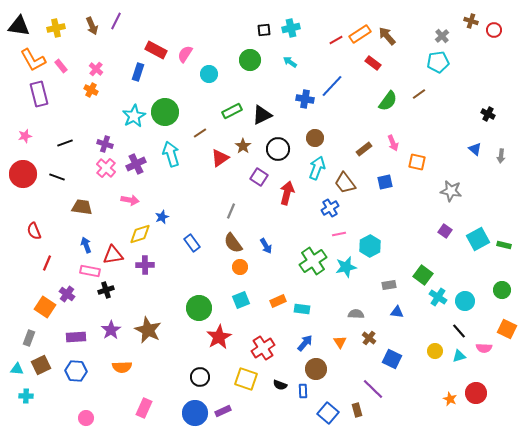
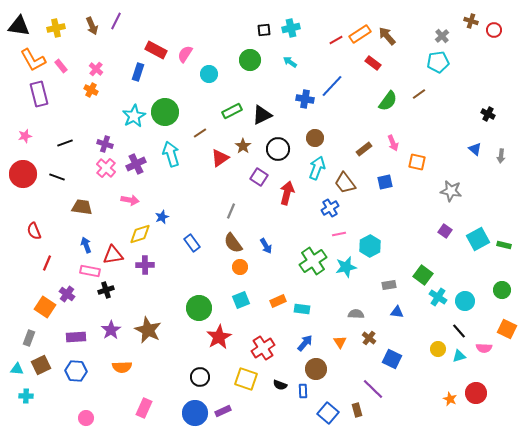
yellow circle at (435, 351): moved 3 px right, 2 px up
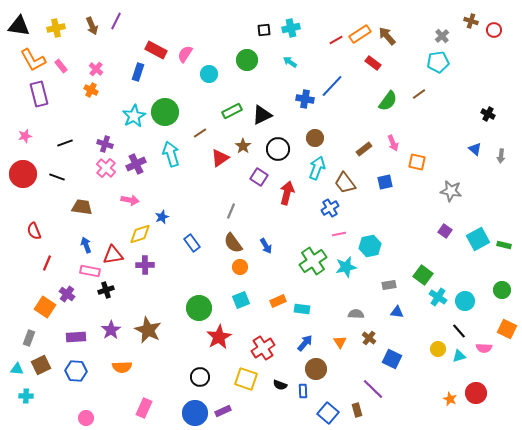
green circle at (250, 60): moved 3 px left
cyan hexagon at (370, 246): rotated 15 degrees clockwise
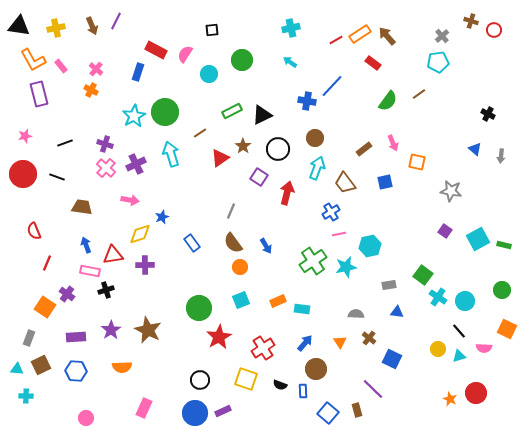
black square at (264, 30): moved 52 px left
green circle at (247, 60): moved 5 px left
blue cross at (305, 99): moved 2 px right, 2 px down
blue cross at (330, 208): moved 1 px right, 4 px down
black circle at (200, 377): moved 3 px down
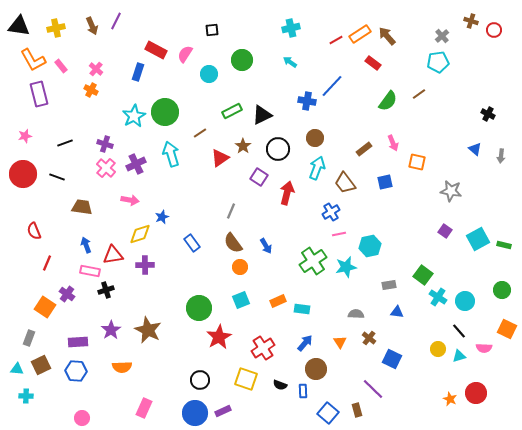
purple rectangle at (76, 337): moved 2 px right, 5 px down
pink circle at (86, 418): moved 4 px left
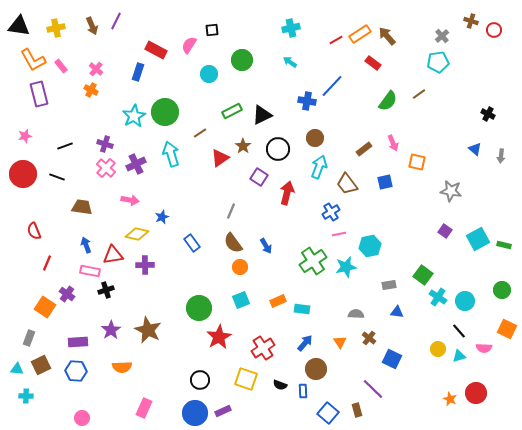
pink semicircle at (185, 54): moved 4 px right, 9 px up
black line at (65, 143): moved 3 px down
cyan arrow at (317, 168): moved 2 px right, 1 px up
brown trapezoid at (345, 183): moved 2 px right, 1 px down
yellow diamond at (140, 234): moved 3 px left; rotated 30 degrees clockwise
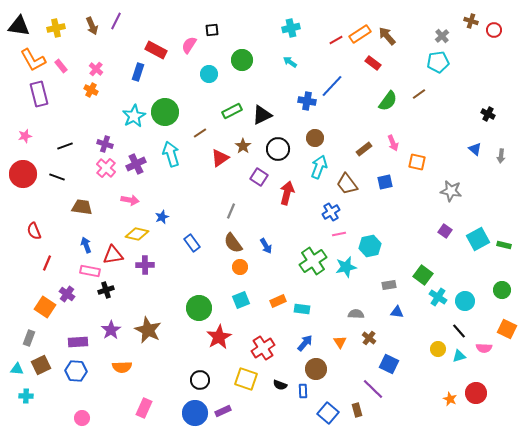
blue square at (392, 359): moved 3 px left, 5 px down
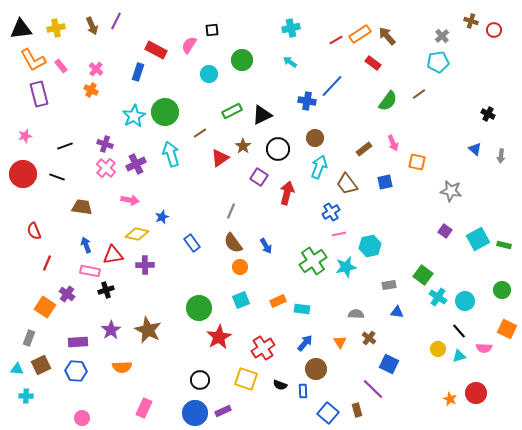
black triangle at (19, 26): moved 2 px right, 3 px down; rotated 15 degrees counterclockwise
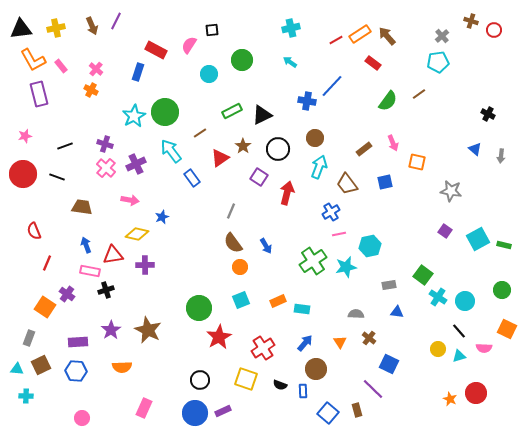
cyan arrow at (171, 154): moved 3 px up; rotated 20 degrees counterclockwise
blue rectangle at (192, 243): moved 65 px up
